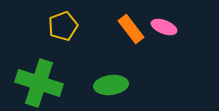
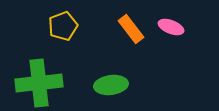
pink ellipse: moved 7 px right
green cross: rotated 24 degrees counterclockwise
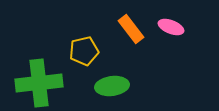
yellow pentagon: moved 21 px right, 25 px down; rotated 8 degrees clockwise
green ellipse: moved 1 px right, 1 px down
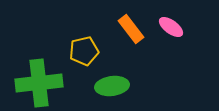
pink ellipse: rotated 15 degrees clockwise
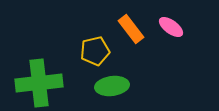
yellow pentagon: moved 11 px right
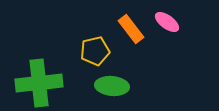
pink ellipse: moved 4 px left, 5 px up
green ellipse: rotated 12 degrees clockwise
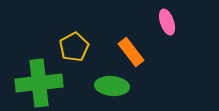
pink ellipse: rotated 35 degrees clockwise
orange rectangle: moved 23 px down
yellow pentagon: moved 21 px left, 4 px up; rotated 16 degrees counterclockwise
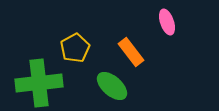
yellow pentagon: moved 1 px right, 1 px down
green ellipse: rotated 36 degrees clockwise
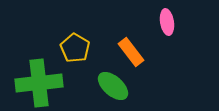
pink ellipse: rotated 10 degrees clockwise
yellow pentagon: rotated 12 degrees counterclockwise
green ellipse: moved 1 px right
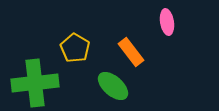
green cross: moved 4 px left
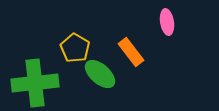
green ellipse: moved 13 px left, 12 px up
